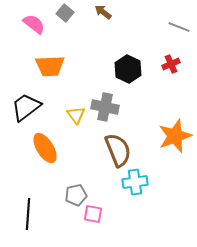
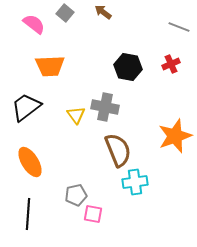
black hexagon: moved 2 px up; rotated 16 degrees counterclockwise
orange ellipse: moved 15 px left, 14 px down
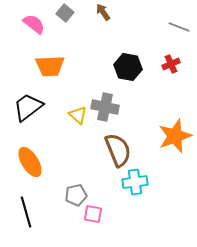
brown arrow: rotated 18 degrees clockwise
black trapezoid: moved 2 px right
yellow triangle: moved 2 px right; rotated 12 degrees counterclockwise
black line: moved 2 px left, 2 px up; rotated 20 degrees counterclockwise
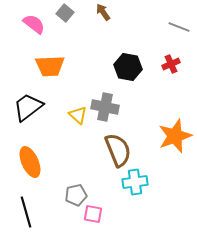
orange ellipse: rotated 8 degrees clockwise
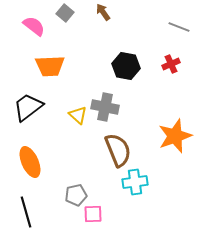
pink semicircle: moved 2 px down
black hexagon: moved 2 px left, 1 px up
pink square: rotated 12 degrees counterclockwise
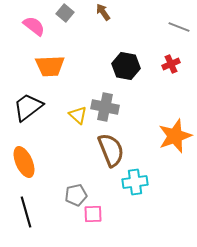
brown semicircle: moved 7 px left
orange ellipse: moved 6 px left
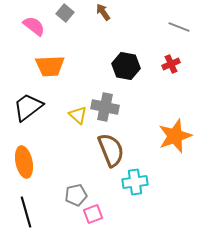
orange ellipse: rotated 12 degrees clockwise
pink square: rotated 18 degrees counterclockwise
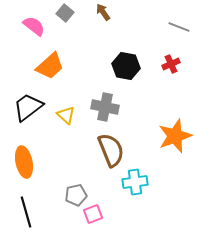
orange trapezoid: rotated 40 degrees counterclockwise
yellow triangle: moved 12 px left
